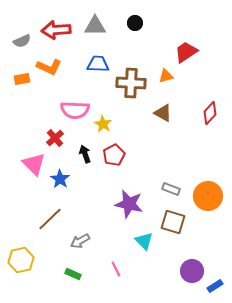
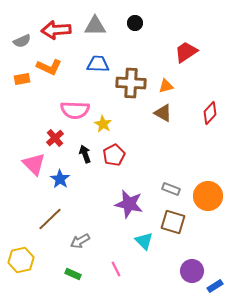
orange triangle: moved 10 px down
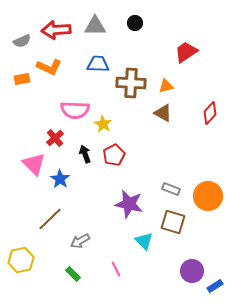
green rectangle: rotated 21 degrees clockwise
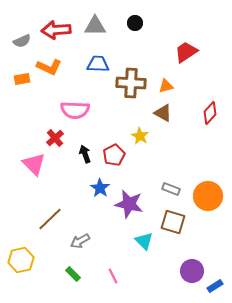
yellow star: moved 37 px right, 12 px down
blue star: moved 40 px right, 9 px down
pink line: moved 3 px left, 7 px down
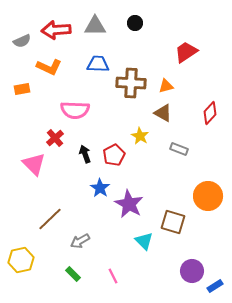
orange rectangle: moved 10 px down
gray rectangle: moved 8 px right, 40 px up
purple star: rotated 16 degrees clockwise
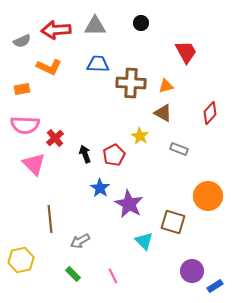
black circle: moved 6 px right
red trapezoid: rotated 95 degrees clockwise
pink semicircle: moved 50 px left, 15 px down
brown line: rotated 52 degrees counterclockwise
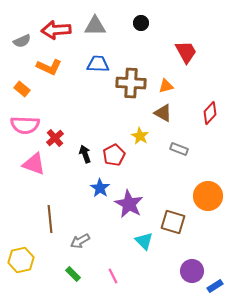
orange rectangle: rotated 49 degrees clockwise
pink triangle: rotated 25 degrees counterclockwise
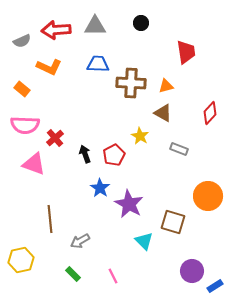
red trapezoid: rotated 20 degrees clockwise
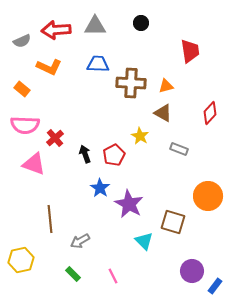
red trapezoid: moved 4 px right, 1 px up
blue rectangle: rotated 21 degrees counterclockwise
